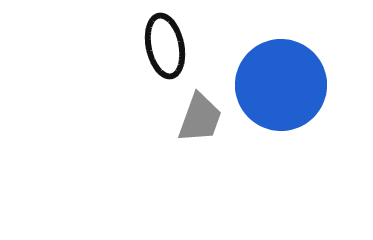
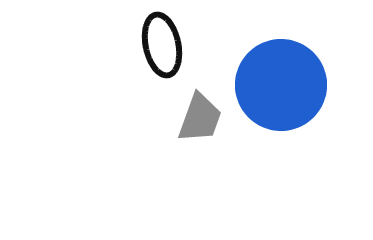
black ellipse: moved 3 px left, 1 px up
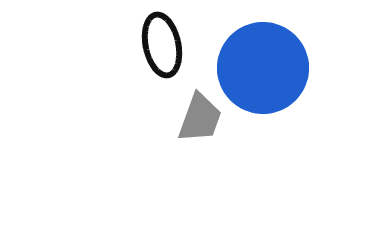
blue circle: moved 18 px left, 17 px up
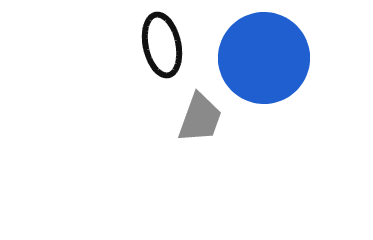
blue circle: moved 1 px right, 10 px up
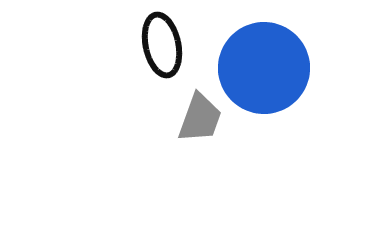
blue circle: moved 10 px down
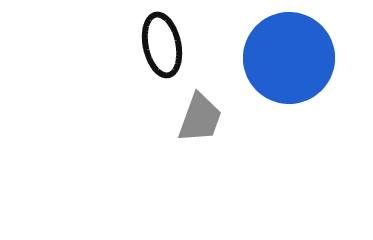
blue circle: moved 25 px right, 10 px up
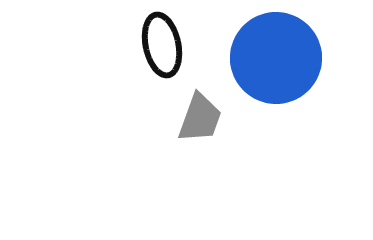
blue circle: moved 13 px left
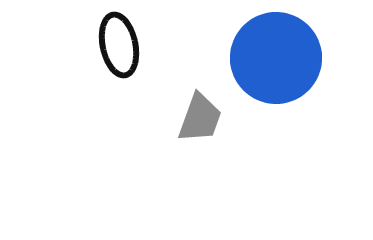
black ellipse: moved 43 px left
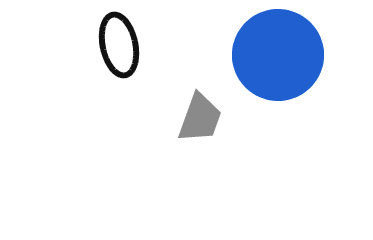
blue circle: moved 2 px right, 3 px up
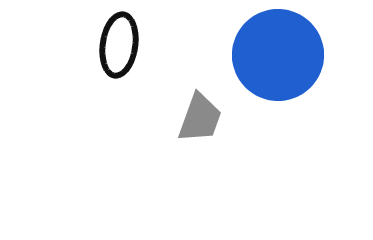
black ellipse: rotated 20 degrees clockwise
